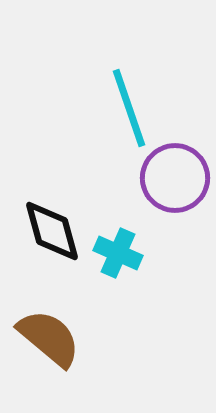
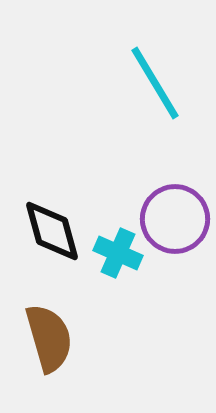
cyan line: moved 26 px right, 25 px up; rotated 12 degrees counterclockwise
purple circle: moved 41 px down
brown semicircle: rotated 34 degrees clockwise
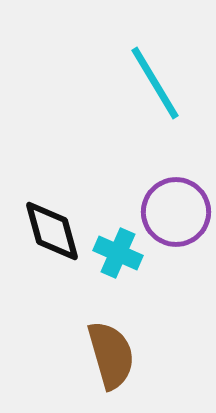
purple circle: moved 1 px right, 7 px up
brown semicircle: moved 62 px right, 17 px down
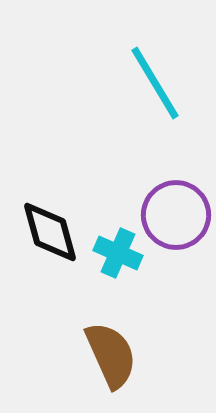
purple circle: moved 3 px down
black diamond: moved 2 px left, 1 px down
brown semicircle: rotated 8 degrees counterclockwise
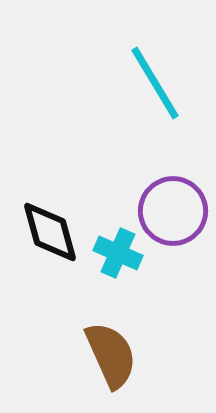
purple circle: moved 3 px left, 4 px up
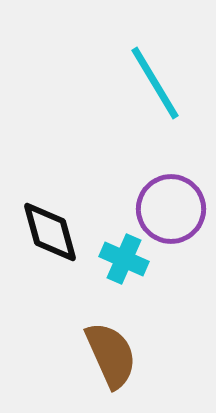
purple circle: moved 2 px left, 2 px up
cyan cross: moved 6 px right, 6 px down
